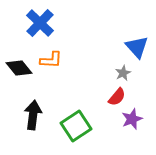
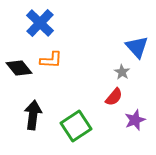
gray star: moved 1 px left, 1 px up; rotated 14 degrees counterclockwise
red semicircle: moved 3 px left
purple star: moved 3 px right, 1 px down
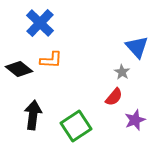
black diamond: moved 1 px down; rotated 12 degrees counterclockwise
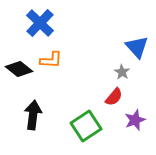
green square: moved 10 px right
